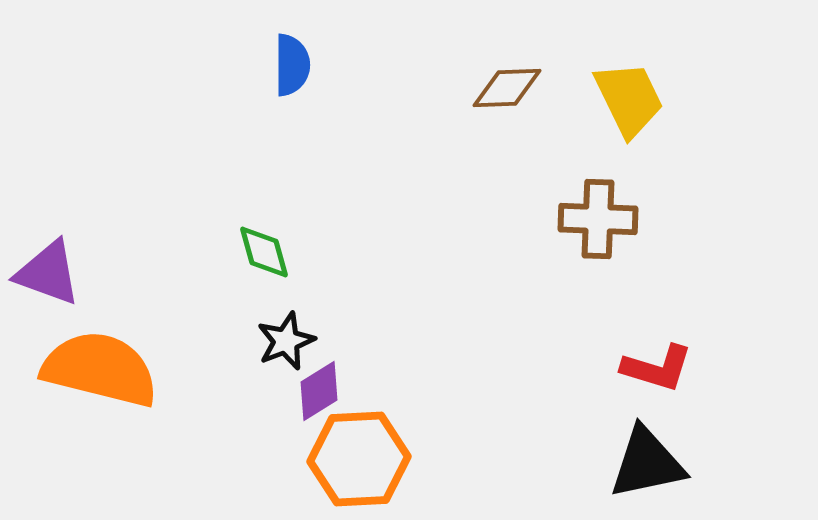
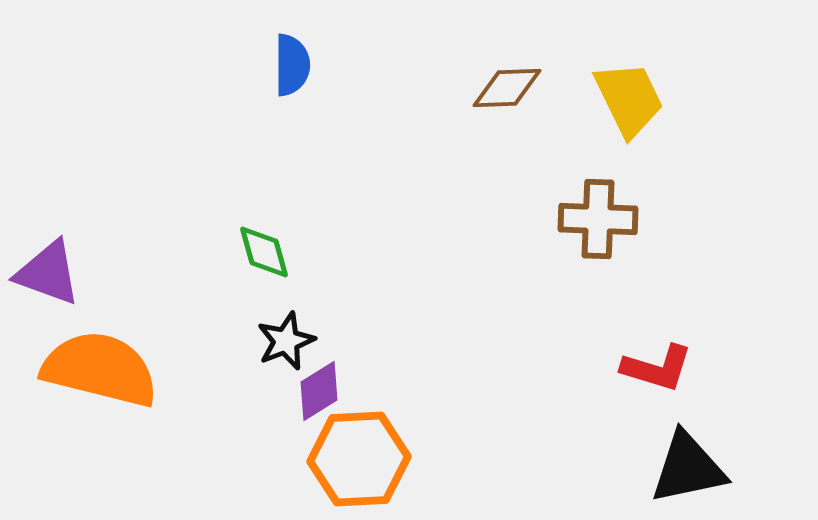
black triangle: moved 41 px right, 5 px down
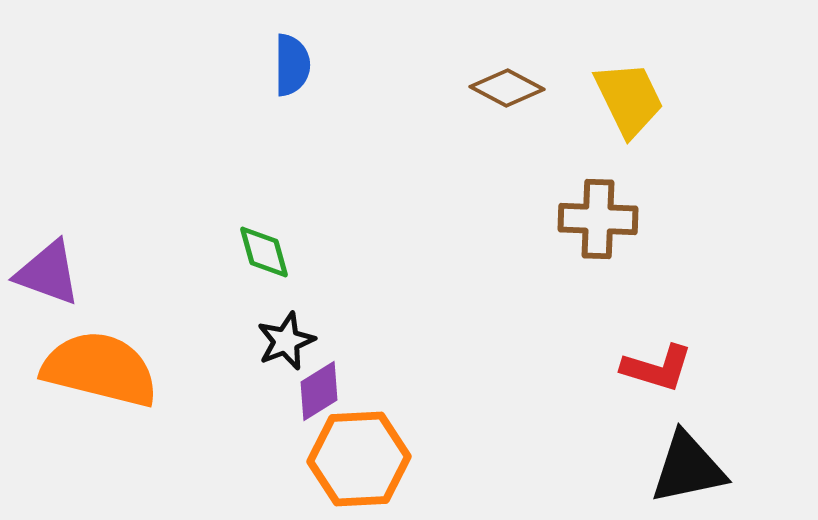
brown diamond: rotated 30 degrees clockwise
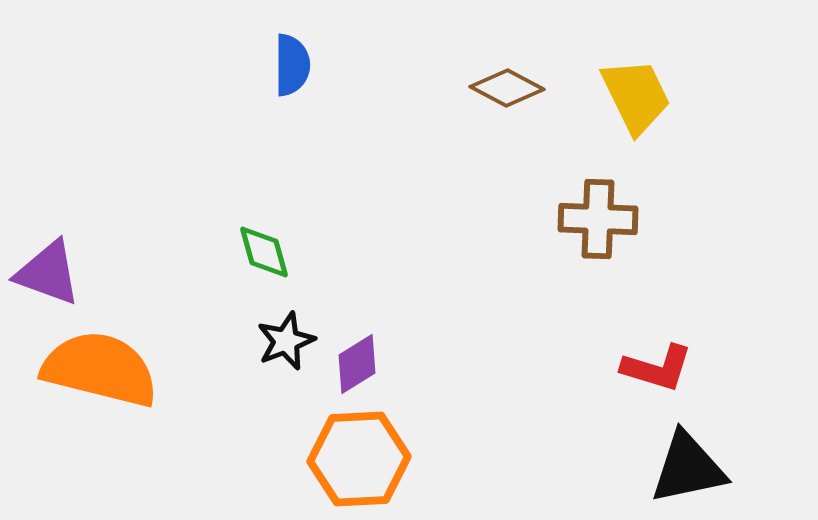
yellow trapezoid: moved 7 px right, 3 px up
purple diamond: moved 38 px right, 27 px up
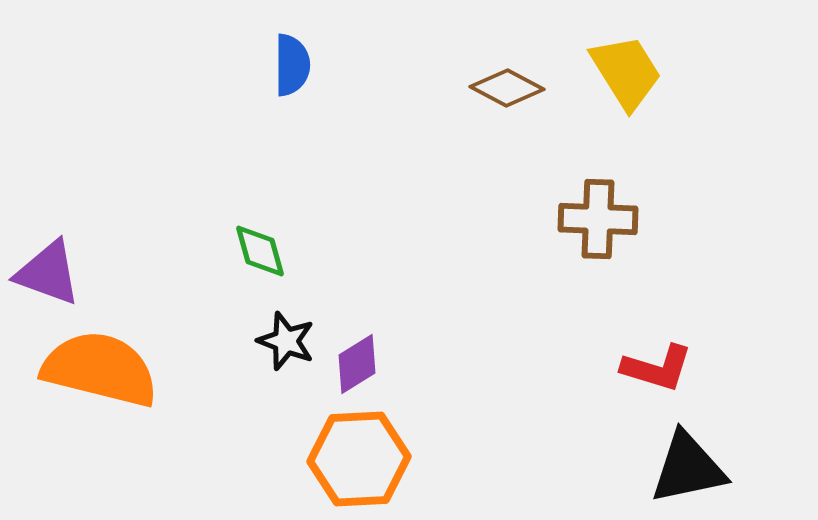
yellow trapezoid: moved 10 px left, 24 px up; rotated 6 degrees counterclockwise
green diamond: moved 4 px left, 1 px up
black star: rotated 30 degrees counterclockwise
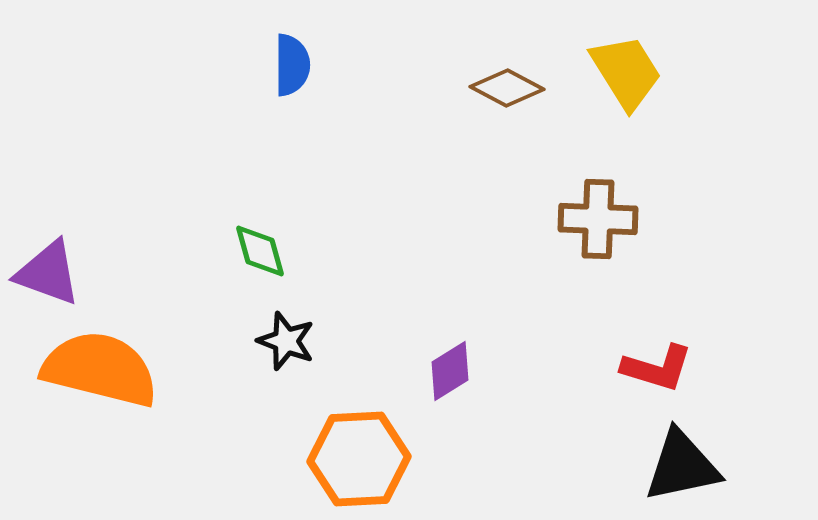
purple diamond: moved 93 px right, 7 px down
black triangle: moved 6 px left, 2 px up
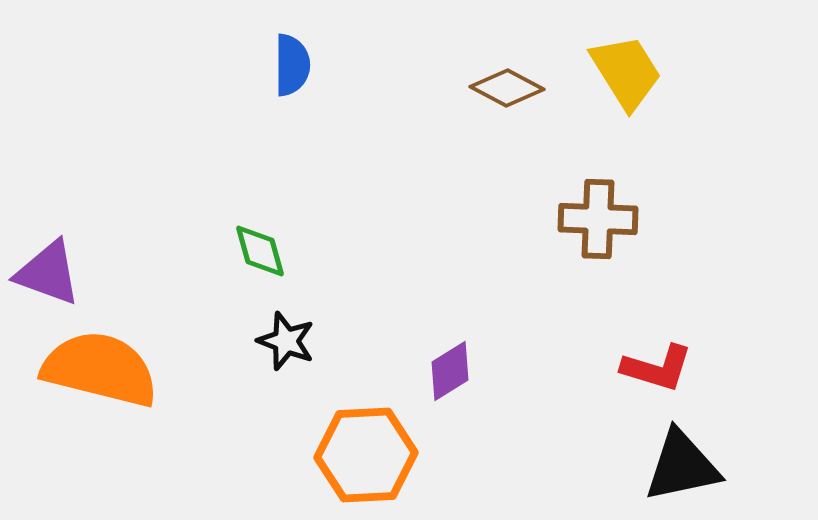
orange hexagon: moved 7 px right, 4 px up
